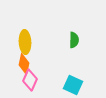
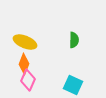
yellow ellipse: rotated 65 degrees counterclockwise
orange diamond: rotated 10 degrees clockwise
pink diamond: moved 2 px left
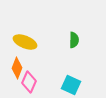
orange diamond: moved 7 px left, 4 px down
pink diamond: moved 1 px right, 2 px down
cyan square: moved 2 px left
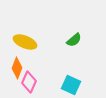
green semicircle: rotated 49 degrees clockwise
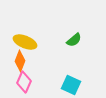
orange diamond: moved 3 px right, 7 px up
pink diamond: moved 5 px left
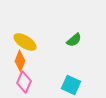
yellow ellipse: rotated 10 degrees clockwise
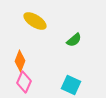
yellow ellipse: moved 10 px right, 21 px up
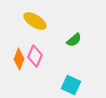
orange diamond: moved 1 px left, 2 px up
pink diamond: moved 11 px right, 26 px up
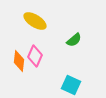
orange diamond: moved 2 px down; rotated 15 degrees counterclockwise
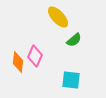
yellow ellipse: moved 23 px right, 4 px up; rotated 15 degrees clockwise
orange diamond: moved 1 px left, 1 px down
cyan square: moved 5 px up; rotated 18 degrees counterclockwise
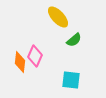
orange diamond: moved 2 px right
